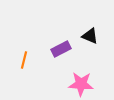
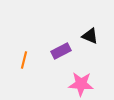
purple rectangle: moved 2 px down
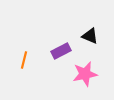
pink star: moved 4 px right, 10 px up; rotated 15 degrees counterclockwise
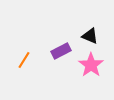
orange line: rotated 18 degrees clockwise
pink star: moved 6 px right, 9 px up; rotated 25 degrees counterclockwise
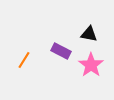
black triangle: moved 1 px left, 2 px up; rotated 12 degrees counterclockwise
purple rectangle: rotated 54 degrees clockwise
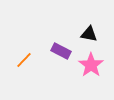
orange line: rotated 12 degrees clockwise
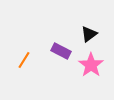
black triangle: rotated 48 degrees counterclockwise
orange line: rotated 12 degrees counterclockwise
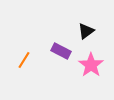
black triangle: moved 3 px left, 3 px up
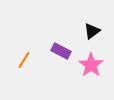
black triangle: moved 6 px right
